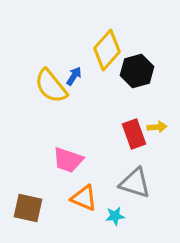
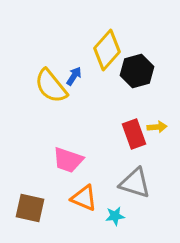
brown square: moved 2 px right
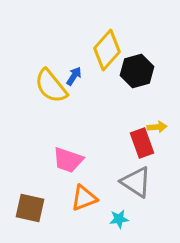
red rectangle: moved 8 px right, 9 px down
gray triangle: moved 1 px right, 1 px up; rotated 16 degrees clockwise
orange triangle: rotated 44 degrees counterclockwise
cyan star: moved 4 px right, 3 px down
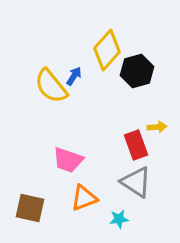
red rectangle: moved 6 px left, 2 px down
